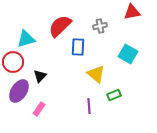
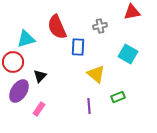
red semicircle: moved 3 px left, 1 px down; rotated 70 degrees counterclockwise
green rectangle: moved 4 px right, 2 px down
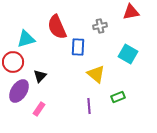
red triangle: moved 1 px left
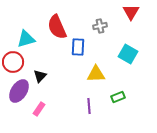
red triangle: rotated 48 degrees counterclockwise
yellow triangle: rotated 42 degrees counterclockwise
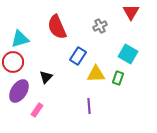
gray cross: rotated 16 degrees counterclockwise
cyan triangle: moved 6 px left
blue rectangle: moved 9 px down; rotated 30 degrees clockwise
black triangle: moved 6 px right, 1 px down
green rectangle: moved 19 px up; rotated 48 degrees counterclockwise
pink rectangle: moved 2 px left, 1 px down
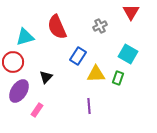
cyan triangle: moved 5 px right, 2 px up
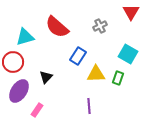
red semicircle: rotated 25 degrees counterclockwise
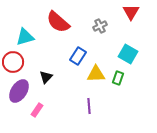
red semicircle: moved 1 px right, 5 px up
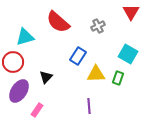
gray cross: moved 2 px left
